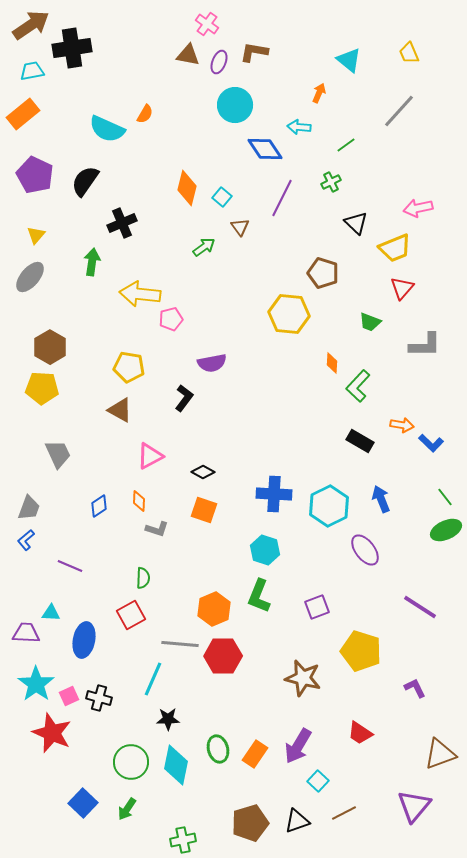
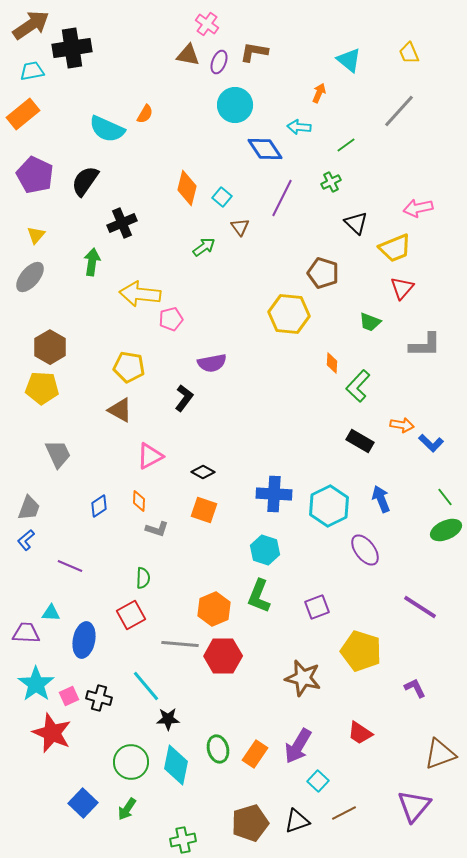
cyan line at (153, 679): moved 7 px left, 7 px down; rotated 64 degrees counterclockwise
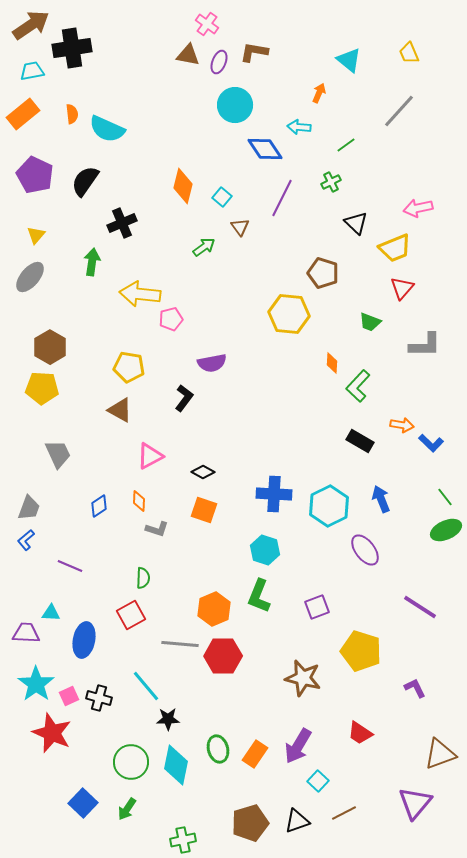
orange semicircle at (145, 114): moved 73 px left; rotated 36 degrees counterclockwise
orange diamond at (187, 188): moved 4 px left, 2 px up
purple triangle at (414, 806): moved 1 px right, 3 px up
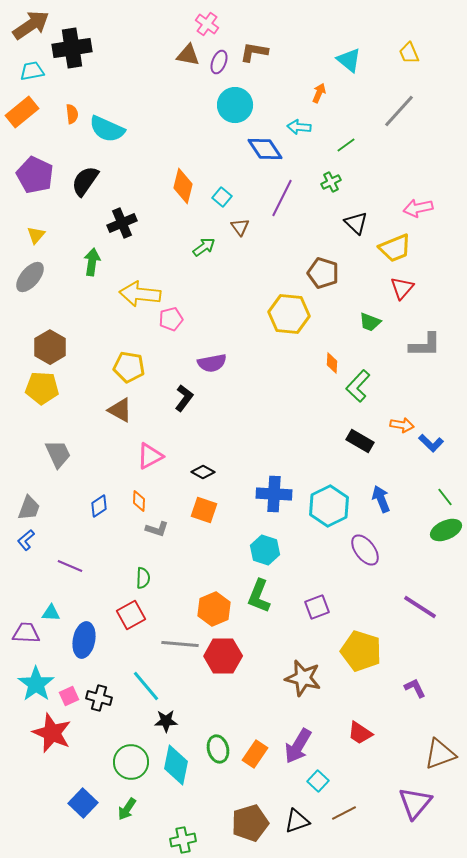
orange rectangle at (23, 114): moved 1 px left, 2 px up
black star at (168, 719): moved 2 px left, 2 px down
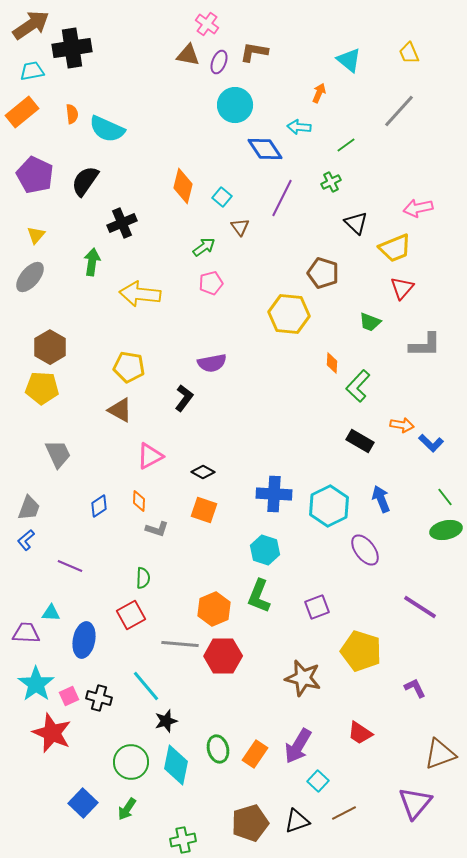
pink pentagon at (171, 319): moved 40 px right, 36 px up
green ellipse at (446, 530): rotated 12 degrees clockwise
black star at (166, 721): rotated 15 degrees counterclockwise
